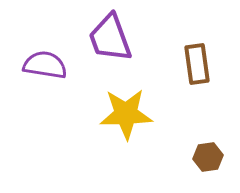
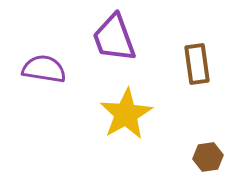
purple trapezoid: moved 4 px right
purple semicircle: moved 1 px left, 4 px down
yellow star: rotated 28 degrees counterclockwise
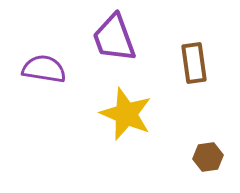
brown rectangle: moved 3 px left, 1 px up
yellow star: rotated 20 degrees counterclockwise
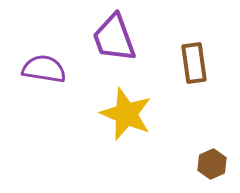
brown hexagon: moved 4 px right, 7 px down; rotated 16 degrees counterclockwise
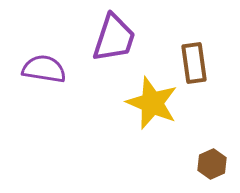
purple trapezoid: rotated 142 degrees counterclockwise
yellow star: moved 26 px right, 11 px up
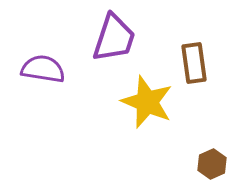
purple semicircle: moved 1 px left
yellow star: moved 5 px left, 1 px up
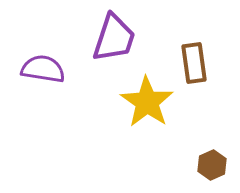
yellow star: rotated 12 degrees clockwise
brown hexagon: moved 1 px down
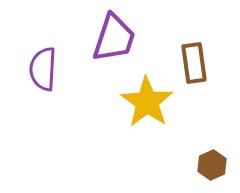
purple semicircle: rotated 96 degrees counterclockwise
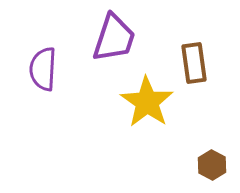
brown hexagon: rotated 8 degrees counterclockwise
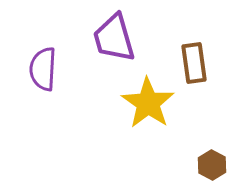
purple trapezoid: rotated 146 degrees clockwise
yellow star: moved 1 px right, 1 px down
